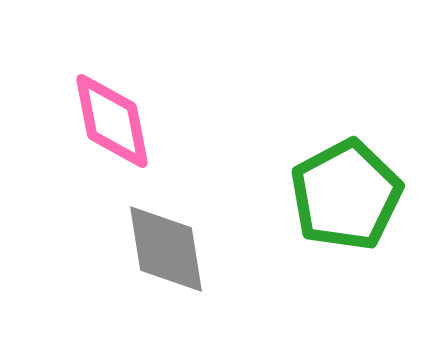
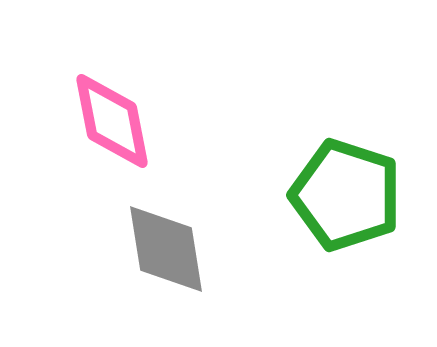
green pentagon: rotated 26 degrees counterclockwise
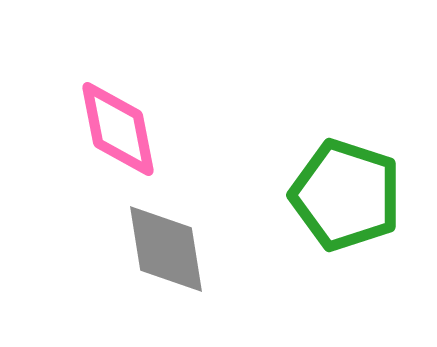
pink diamond: moved 6 px right, 8 px down
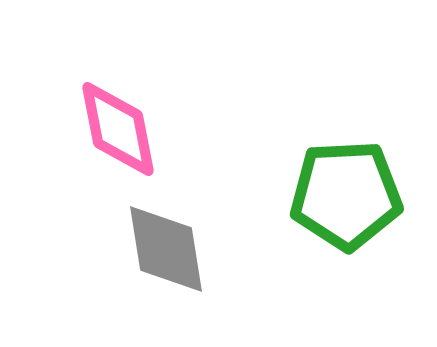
green pentagon: rotated 21 degrees counterclockwise
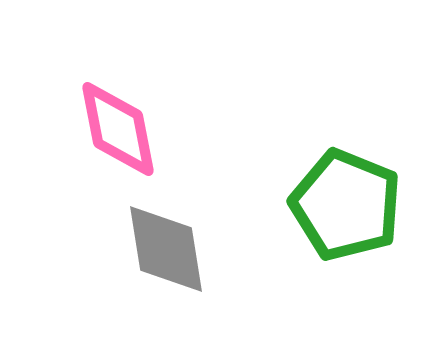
green pentagon: moved 10 px down; rotated 25 degrees clockwise
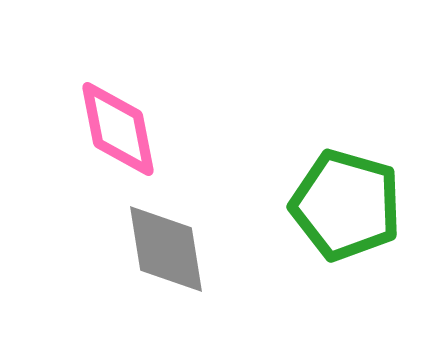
green pentagon: rotated 6 degrees counterclockwise
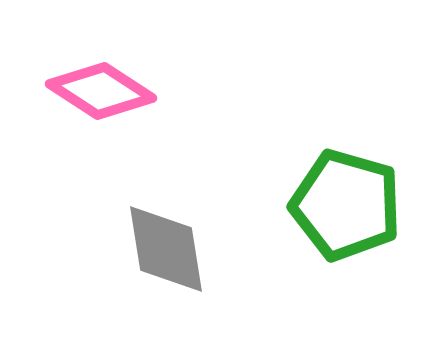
pink diamond: moved 17 px left, 38 px up; rotated 46 degrees counterclockwise
